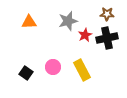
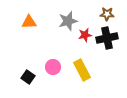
red star: rotated 16 degrees clockwise
black square: moved 2 px right, 4 px down
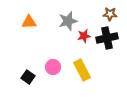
brown star: moved 3 px right
red star: moved 1 px left, 1 px down
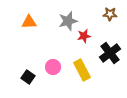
black cross: moved 3 px right, 15 px down; rotated 25 degrees counterclockwise
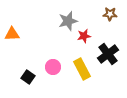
orange triangle: moved 17 px left, 12 px down
black cross: moved 2 px left, 1 px down
yellow rectangle: moved 1 px up
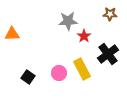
gray star: rotated 12 degrees clockwise
red star: rotated 24 degrees counterclockwise
pink circle: moved 6 px right, 6 px down
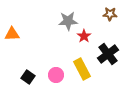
pink circle: moved 3 px left, 2 px down
